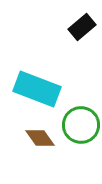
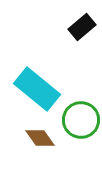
cyan rectangle: rotated 18 degrees clockwise
green circle: moved 5 px up
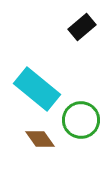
brown diamond: moved 1 px down
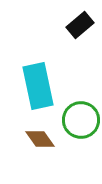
black rectangle: moved 2 px left, 2 px up
cyan rectangle: moved 1 px right, 3 px up; rotated 39 degrees clockwise
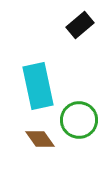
green circle: moved 2 px left
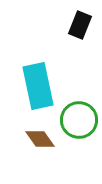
black rectangle: rotated 28 degrees counterclockwise
